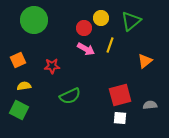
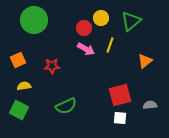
green semicircle: moved 4 px left, 10 px down
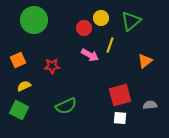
pink arrow: moved 4 px right, 6 px down
yellow semicircle: rotated 16 degrees counterclockwise
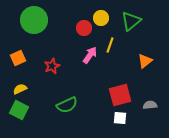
pink arrow: rotated 84 degrees counterclockwise
orange square: moved 2 px up
red star: rotated 21 degrees counterclockwise
yellow semicircle: moved 4 px left, 3 px down
green semicircle: moved 1 px right, 1 px up
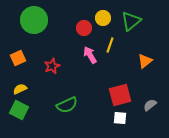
yellow circle: moved 2 px right
pink arrow: rotated 66 degrees counterclockwise
gray semicircle: rotated 32 degrees counterclockwise
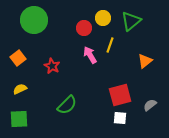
orange square: rotated 14 degrees counterclockwise
red star: rotated 21 degrees counterclockwise
green semicircle: rotated 20 degrees counterclockwise
green square: moved 9 px down; rotated 30 degrees counterclockwise
